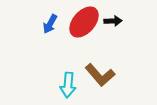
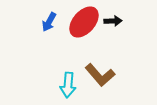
blue arrow: moved 1 px left, 2 px up
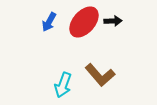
cyan arrow: moved 5 px left; rotated 15 degrees clockwise
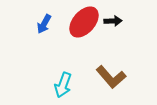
blue arrow: moved 5 px left, 2 px down
brown L-shape: moved 11 px right, 2 px down
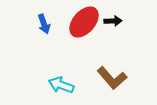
blue arrow: rotated 48 degrees counterclockwise
brown L-shape: moved 1 px right, 1 px down
cyan arrow: moved 2 px left; rotated 90 degrees clockwise
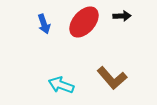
black arrow: moved 9 px right, 5 px up
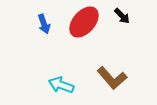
black arrow: rotated 48 degrees clockwise
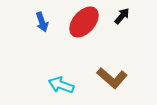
black arrow: rotated 96 degrees counterclockwise
blue arrow: moved 2 px left, 2 px up
brown L-shape: rotated 8 degrees counterclockwise
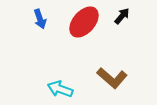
blue arrow: moved 2 px left, 3 px up
cyan arrow: moved 1 px left, 4 px down
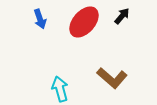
cyan arrow: rotated 55 degrees clockwise
